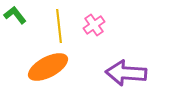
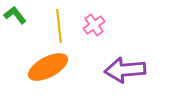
purple arrow: moved 1 px left, 3 px up; rotated 9 degrees counterclockwise
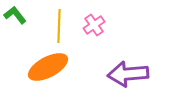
yellow line: rotated 8 degrees clockwise
purple arrow: moved 3 px right, 4 px down
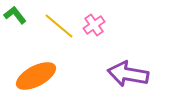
yellow line: rotated 52 degrees counterclockwise
orange ellipse: moved 12 px left, 9 px down
purple arrow: rotated 15 degrees clockwise
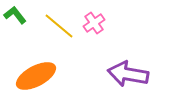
pink cross: moved 2 px up
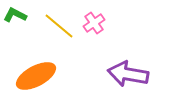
green L-shape: rotated 25 degrees counterclockwise
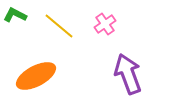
pink cross: moved 11 px right, 1 px down
purple arrow: rotated 60 degrees clockwise
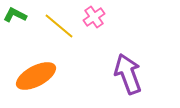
pink cross: moved 11 px left, 7 px up
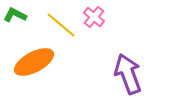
pink cross: rotated 15 degrees counterclockwise
yellow line: moved 2 px right, 1 px up
orange ellipse: moved 2 px left, 14 px up
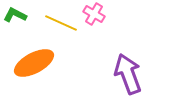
pink cross: moved 3 px up; rotated 10 degrees counterclockwise
yellow line: moved 2 px up; rotated 16 degrees counterclockwise
orange ellipse: moved 1 px down
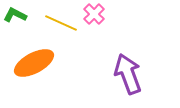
pink cross: rotated 15 degrees clockwise
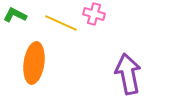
pink cross: rotated 30 degrees counterclockwise
orange ellipse: rotated 54 degrees counterclockwise
purple arrow: rotated 9 degrees clockwise
